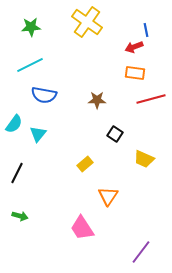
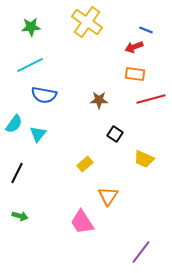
blue line: rotated 56 degrees counterclockwise
orange rectangle: moved 1 px down
brown star: moved 2 px right
pink trapezoid: moved 6 px up
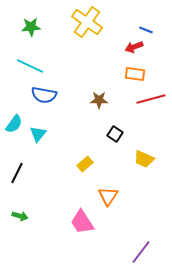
cyan line: moved 1 px down; rotated 52 degrees clockwise
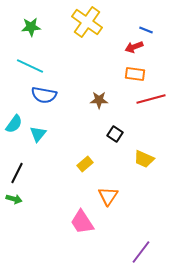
green arrow: moved 6 px left, 17 px up
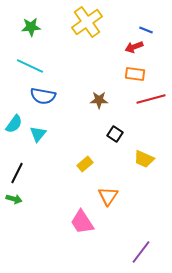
yellow cross: rotated 20 degrees clockwise
blue semicircle: moved 1 px left, 1 px down
